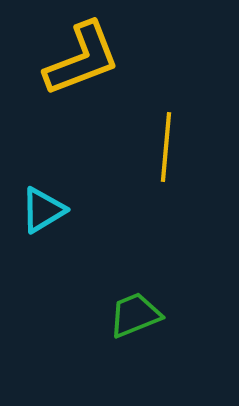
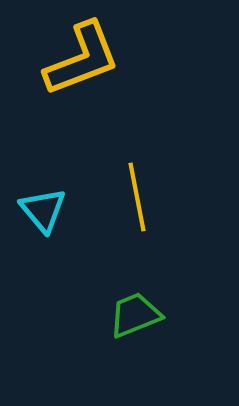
yellow line: moved 29 px left, 50 px down; rotated 16 degrees counterclockwise
cyan triangle: rotated 39 degrees counterclockwise
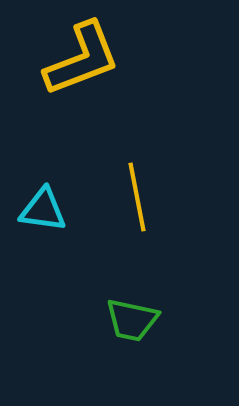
cyan triangle: rotated 42 degrees counterclockwise
green trapezoid: moved 3 px left, 5 px down; rotated 146 degrees counterclockwise
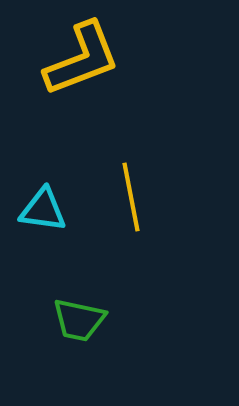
yellow line: moved 6 px left
green trapezoid: moved 53 px left
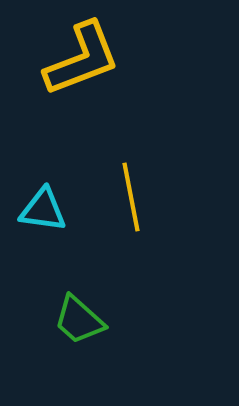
green trapezoid: rotated 30 degrees clockwise
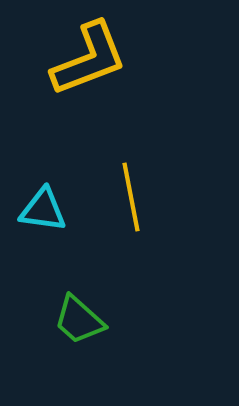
yellow L-shape: moved 7 px right
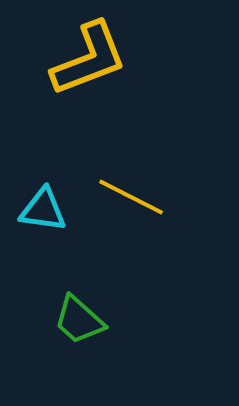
yellow line: rotated 52 degrees counterclockwise
